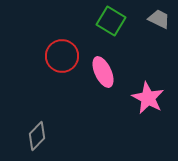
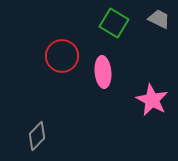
green square: moved 3 px right, 2 px down
pink ellipse: rotated 20 degrees clockwise
pink star: moved 4 px right, 2 px down
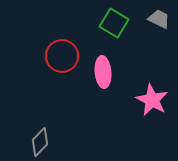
gray diamond: moved 3 px right, 6 px down
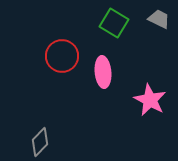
pink star: moved 2 px left
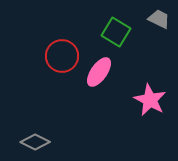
green square: moved 2 px right, 9 px down
pink ellipse: moved 4 px left; rotated 40 degrees clockwise
gray diamond: moved 5 px left; rotated 72 degrees clockwise
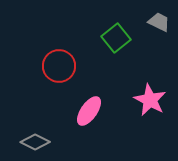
gray trapezoid: moved 3 px down
green square: moved 6 px down; rotated 20 degrees clockwise
red circle: moved 3 px left, 10 px down
pink ellipse: moved 10 px left, 39 px down
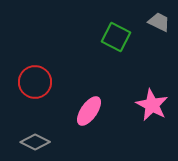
green square: moved 1 px up; rotated 24 degrees counterclockwise
red circle: moved 24 px left, 16 px down
pink star: moved 2 px right, 5 px down
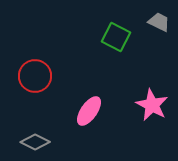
red circle: moved 6 px up
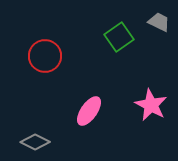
green square: moved 3 px right; rotated 28 degrees clockwise
red circle: moved 10 px right, 20 px up
pink star: moved 1 px left
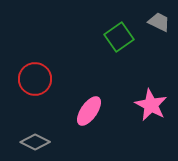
red circle: moved 10 px left, 23 px down
